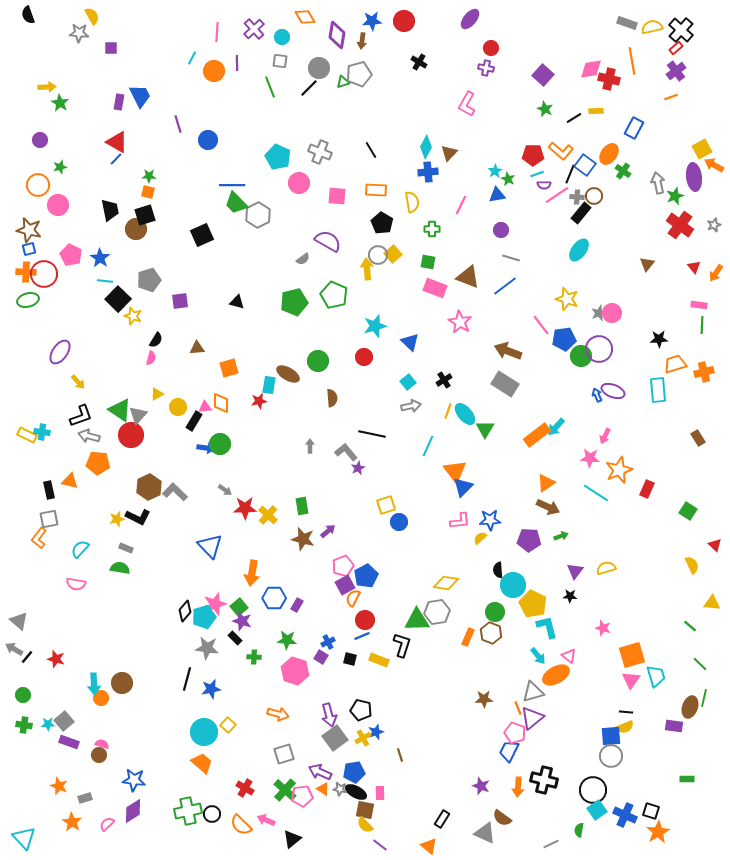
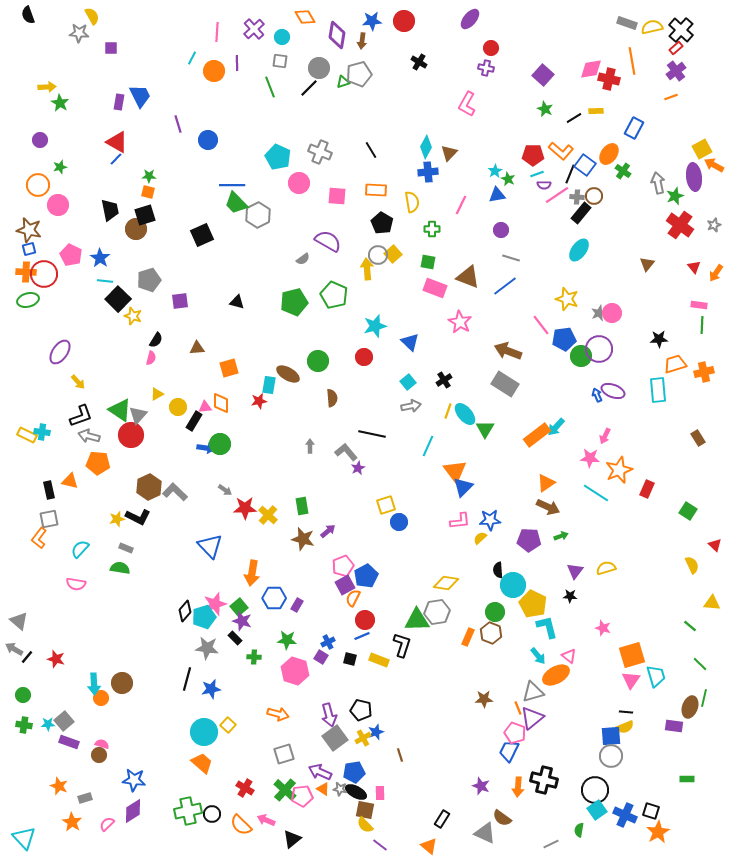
black circle at (593, 790): moved 2 px right
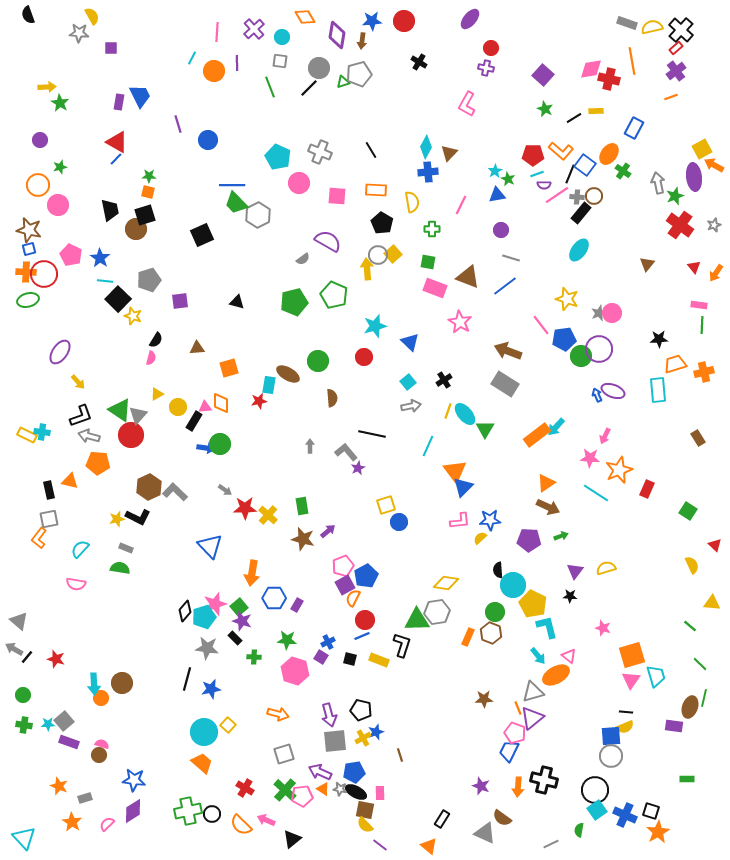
gray square at (335, 738): moved 3 px down; rotated 30 degrees clockwise
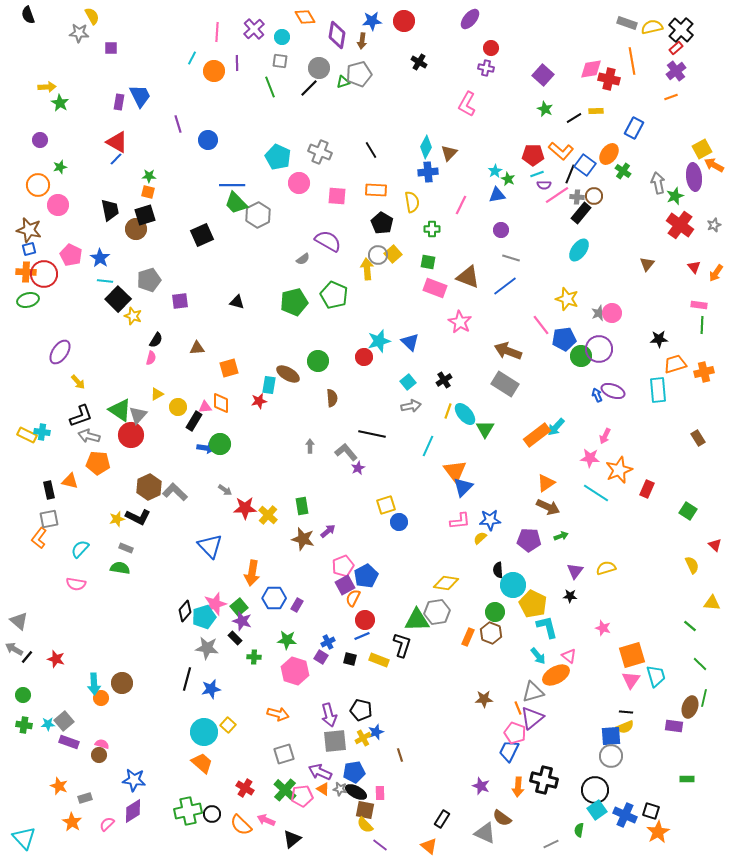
cyan star at (375, 326): moved 4 px right, 15 px down
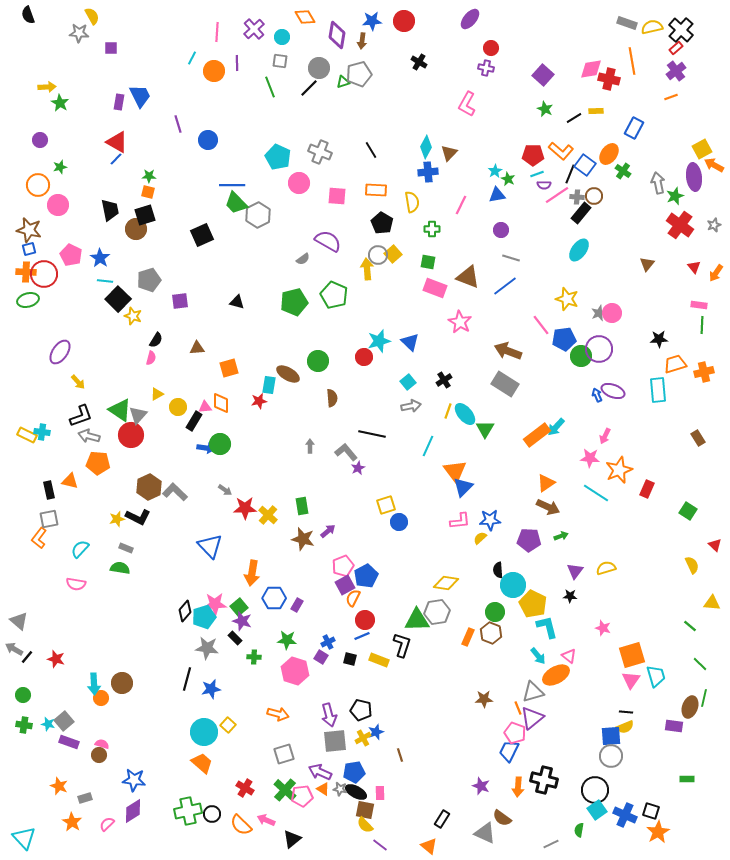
pink star at (215, 604): rotated 15 degrees clockwise
cyan star at (48, 724): rotated 16 degrees clockwise
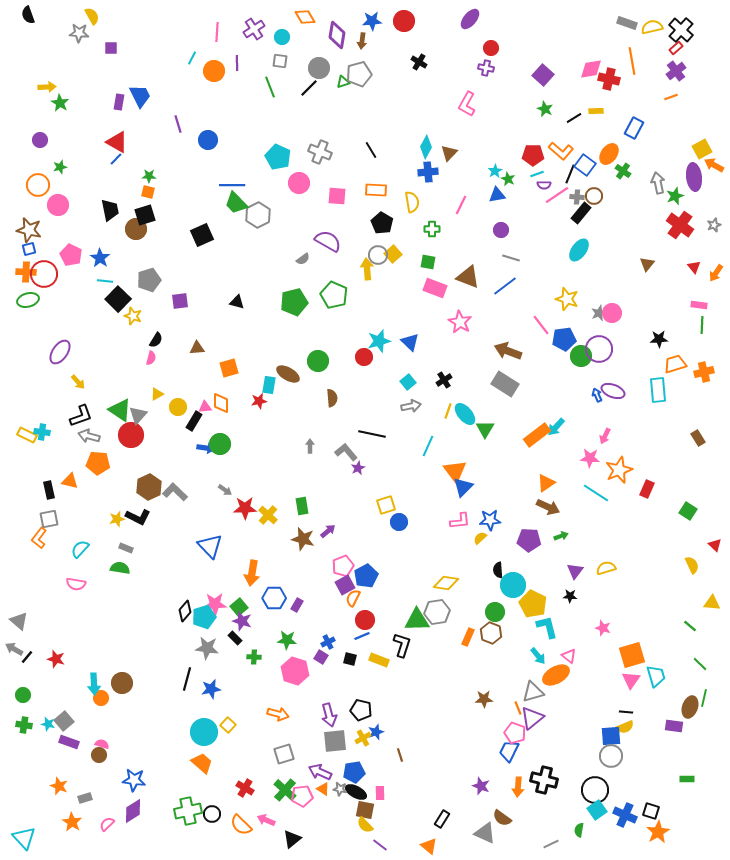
purple cross at (254, 29): rotated 10 degrees clockwise
